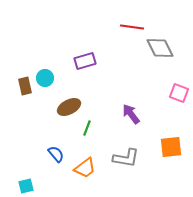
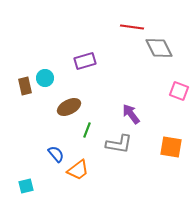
gray diamond: moved 1 px left
pink square: moved 2 px up
green line: moved 2 px down
orange square: rotated 15 degrees clockwise
gray L-shape: moved 7 px left, 14 px up
orange trapezoid: moved 7 px left, 2 px down
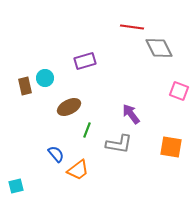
cyan square: moved 10 px left
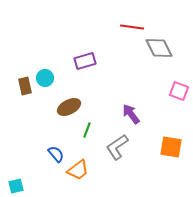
gray L-shape: moved 2 px left, 3 px down; rotated 136 degrees clockwise
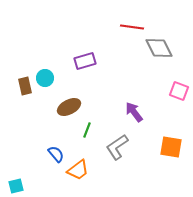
purple arrow: moved 3 px right, 2 px up
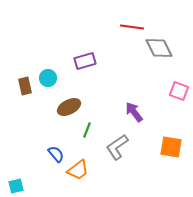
cyan circle: moved 3 px right
